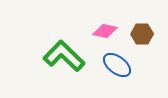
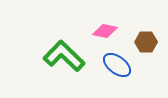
brown hexagon: moved 4 px right, 8 px down
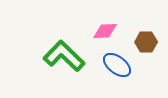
pink diamond: rotated 15 degrees counterclockwise
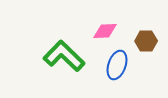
brown hexagon: moved 1 px up
blue ellipse: rotated 72 degrees clockwise
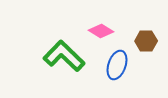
pink diamond: moved 4 px left; rotated 35 degrees clockwise
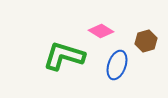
brown hexagon: rotated 15 degrees counterclockwise
green L-shape: rotated 27 degrees counterclockwise
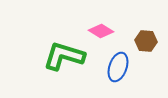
brown hexagon: rotated 20 degrees clockwise
blue ellipse: moved 1 px right, 2 px down
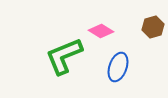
brown hexagon: moved 7 px right, 14 px up; rotated 20 degrees counterclockwise
green L-shape: rotated 39 degrees counterclockwise
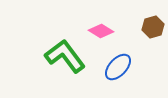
green L-shape: moved 1 px right; rotated 75 degrees clockwise
blue ellipse: rotated 24 degrees clockwise
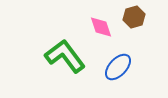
brown hexagon: moved 19 px left, 10 px up
pink diamond: moved 4 px up; rotated 40 degrees clockwise
